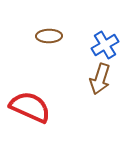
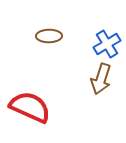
blue cross: moved 2 px right, 1 px up
brown arrow: moved 1 px right
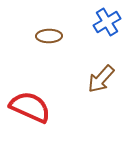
blue cross: moved 22 px up
brown arrow: rotated 24 degrees clockwise
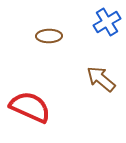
brown arrow: rotated 88 degrees clockwise
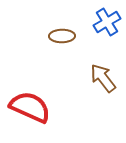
brown ellipse: moved 13 px right
brown arrow: moved 2 px right, 1 px up; rotated 12 degrees clockwise
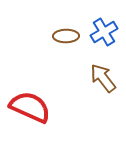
blue cross: moved 3 px left, 10 px down
brown ellipse: moved 4 px right
